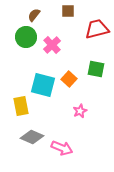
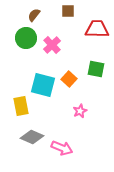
red trapezoid: rotated 15 degrees clockwise
green circle: moved 1 px down
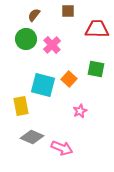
green circle: moved 1 px down
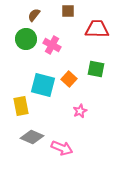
pink cross: rotated 18 degrees counterclockwise
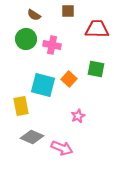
brown semicircle: rotated 96 degrees counterclockwise
pink cross: rotated 18 degrees counterclockwise
pink star: moved 2 px left, 5 px down
